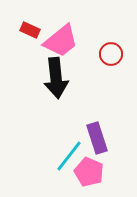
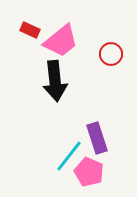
black arrow: moved 1 px left, 3 px down
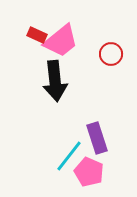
red rectangle: moved 7 px right, 5 px down
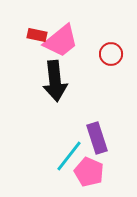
red rectangle: rotated 12 degrees counterclockwise
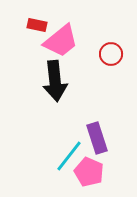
red rectangle: moved 10 px up
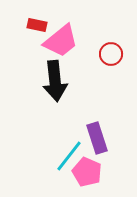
pink pentagon: moved 2 px left
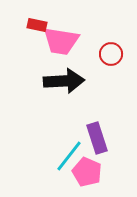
pink trapezoid: rotated 48 degrees clockwise
black arrow: moved 9 px right; rotated 87 degrees counterclockwise
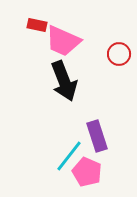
pink trapezoid: moved 2 px right; rotated 15 degrees clockwise
red circle: moved 8 px right
black arrow: rotated 72 degrees clockwise
purple rectangle: moved 2 px up
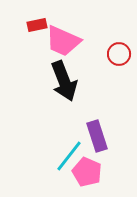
red rectangle: rotated 24 degrees counterclockwise
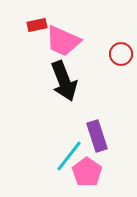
red circle: moved 2 px right
pink pentagon: rotated 12 degrees clockwise
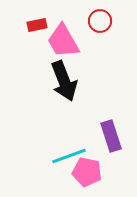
pink trapezoid: rotated 36 degrees clockwise
red circle: moved 21 px left, 33 px up
purple rectangle: moved 14 px right
cyan line: rotated 32 degrees clockwise
pink pentagon: rotated 24 degrees counterclockwise
